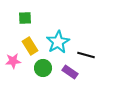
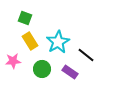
green square: rotated 24 degrees clockwise
yellow rectangle: moved 5 px up
black line: rotated 24 degrees clockwise
green circle: moved 1 px left, 1 px down
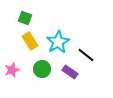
pink star: moved 1 px left, 9 px down; rotated 14 degrees counterclockwise
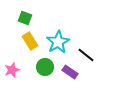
green circle: moved 3 px right, 2 px up
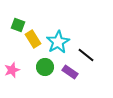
green square: moved 7 px left, 7 px down
yellow rectangle: moved 3 px right, 2 px up
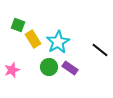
black line: moved 14 px right, 5 px up
green circle: moved 4 px right
purple rectangle: moved 4 px up
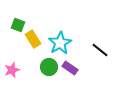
cyan star: moved 2 px right, 1 px down
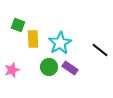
yellow rectangle: rotated 30 degrees clockwise
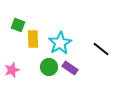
black line: moved 1 px right, 1 px up
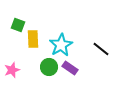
cyan star: moved 1 px right, 2 px down
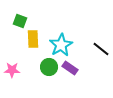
green square: moved 2 px right, 4 px up
pink star: rotated 21 degrees clockwise
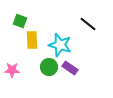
yellow rectangle: moved 1 px left, 1 px down
cyan star: moved 1 px left; rotated 25 degrees counterclockwise
black line: moved 13 px left, 25 px up
